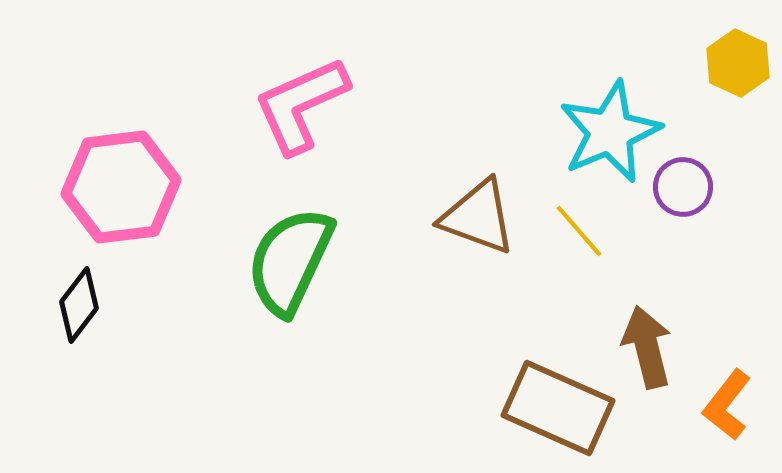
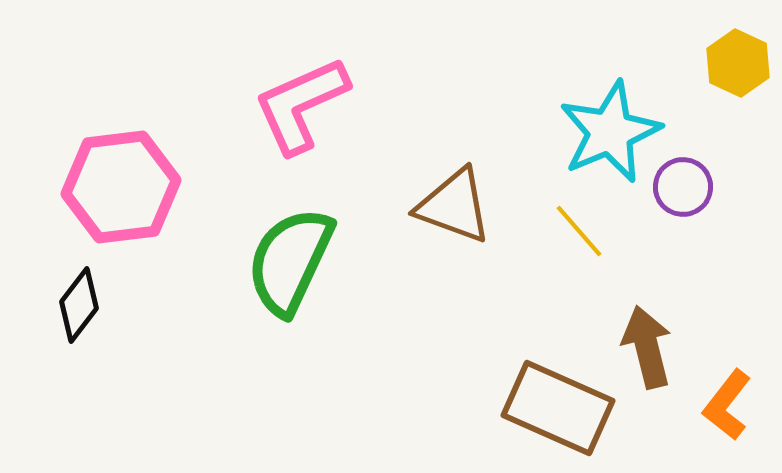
brown triangle: moved 24 px left, 11 px up
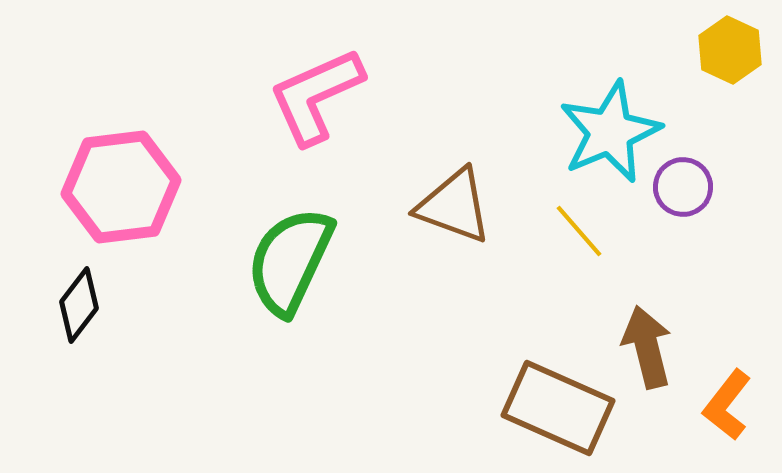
yellow hexagon: moved 8 px left, 13 px up
pink L-shape: moved 15 px right, 9 px up
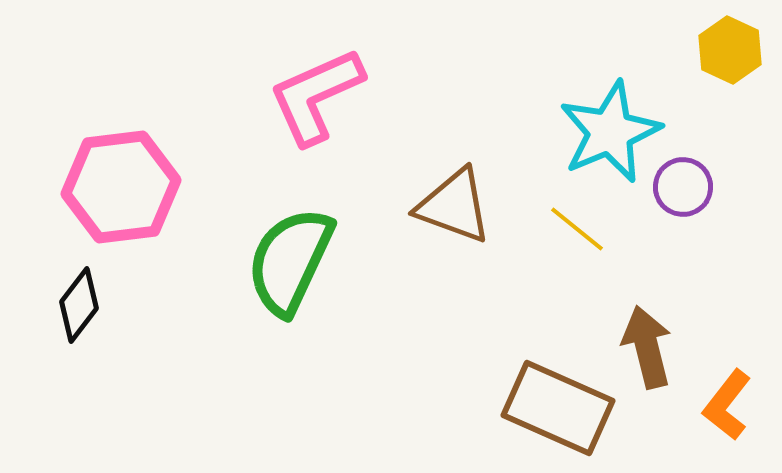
yellow line: moved 2 px left, 2 px up; rotated 10 degrees counterclockwise
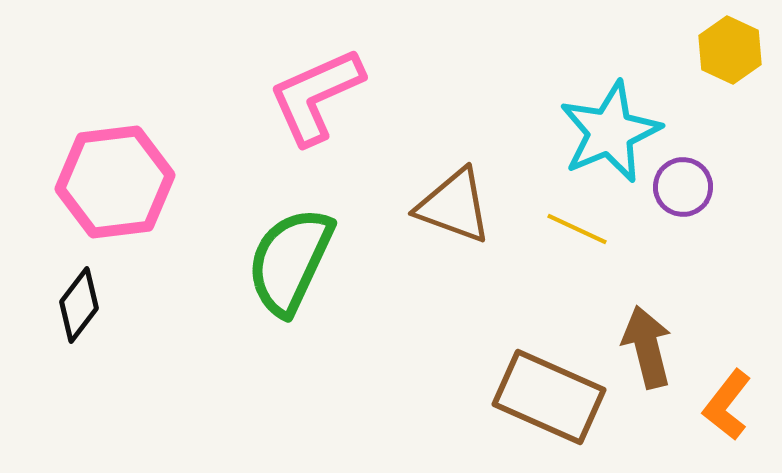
pink hexagon: moved 6 px left, 5 px up
yellow line: rotated 14 degrees counterclockwise
brown rectangle: moved 9 px left, 11 px up
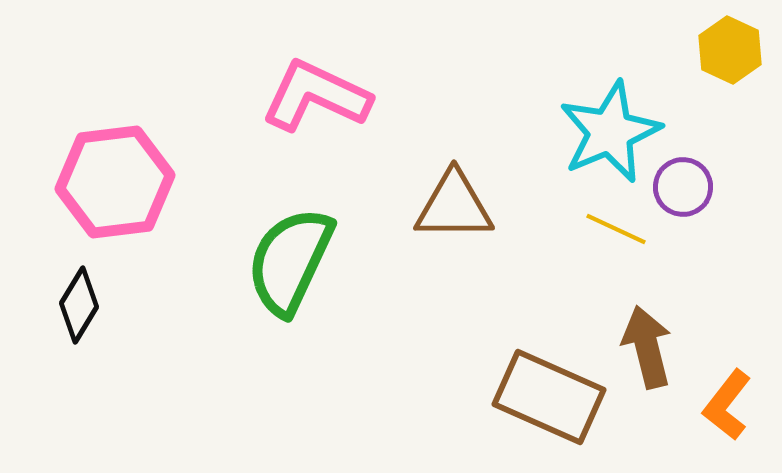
pink L-shape: rotated 49 degrees clockwise
brown triangle: rotated 20 degrees counterclockwise
yellow line: moved 39 px right
black diamond: rotated 6 degrees counterclockwise
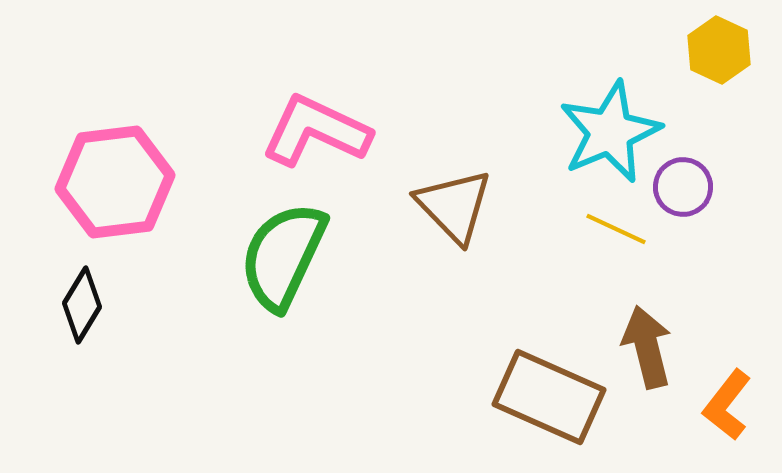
yellow hexagon: moved 11 px left
pink L-shape: moved 35 px down
brown triangle: rotated 46 degrees clockwise
green semicircle: moved 7 px left, 5 px up
black diamond: moved 3 px right
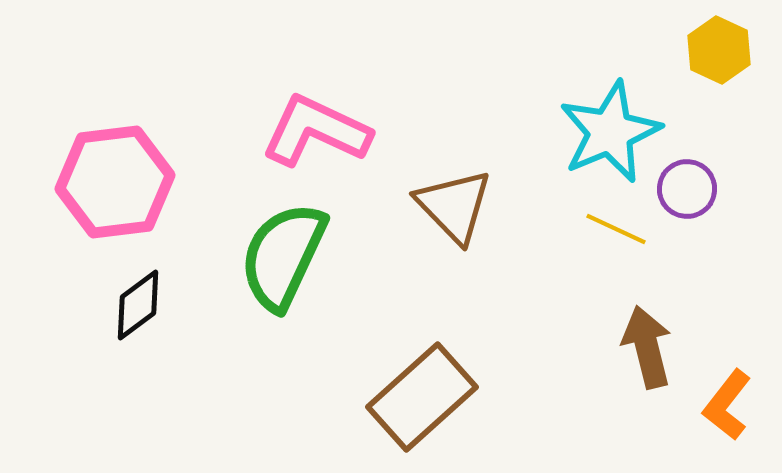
purple circle: moved 4 px right, 2 px down
black diamond: moved 56 px right; rotated 22 degrees clockwise
brown rectangle: moved 127 px left; rotated 66 degrees counterclockwise
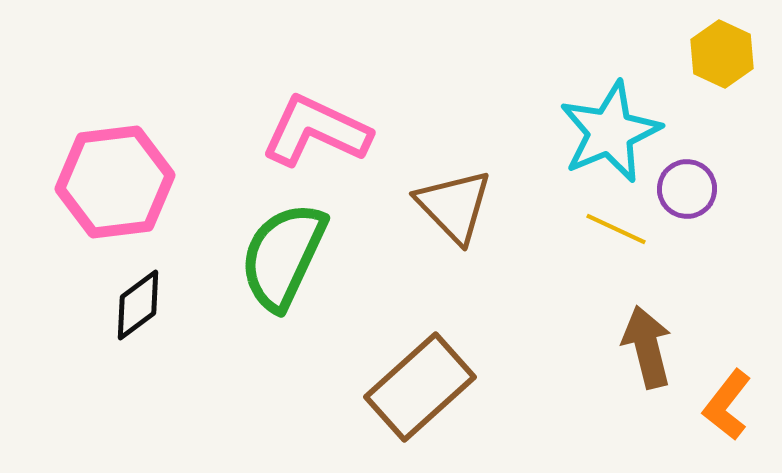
yellow hexagon: moved 3 px right, 4 px down
brown rectangle: moved 2 px left, 10 px up
